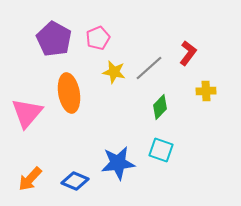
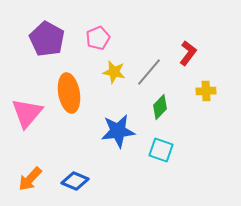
purple pentagon: moved 7 px left
gray line: moved 4 px down; rotated 8 degrees counterclockwise
blue star: moved 32 px up
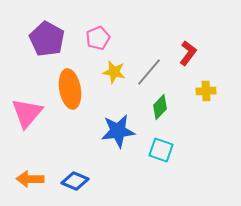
orange ellipse: moved 1 px right, 4 px up
orange arrow: rotated 48 degrees clockwise
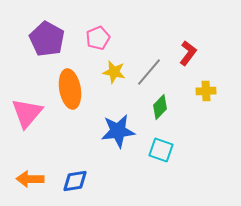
blue diamond: rotated 32 degrees counterclockwise
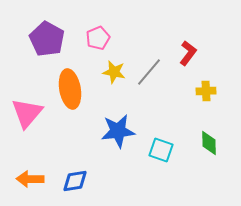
green diamond: moved 49 px right, 36 px down; rotated 45 degrees counterclockwise
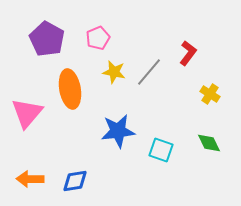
yellow cross: moved 4 px right, 3 px down; rotated 36 degrees clockwise
green diamond: rotated 25 degrees counterclockwise
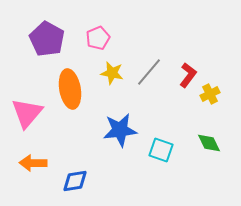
red L-shape: moved 22 px down
yellow star: moved 2 px left, 1 px down
yellow cross: rotated 30 degrees clockwise
blue star: moved 2 px right, 1 px up
orange arrow: moved 3 px right, 16 px up
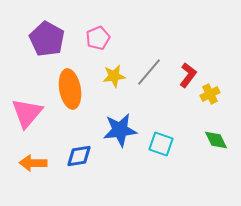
yellow star: moved 2 px right, 3 px down; rotated 20 degrees counterclockwise
green diamond: moved 7 px right, 3 px up
cyan square: moved 6 px up
blue diamond: moved 4 px right, 25 px up
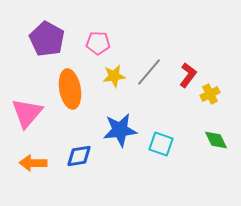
pink pentagon: moved 5 px down; rotated 25 degrees clockwise
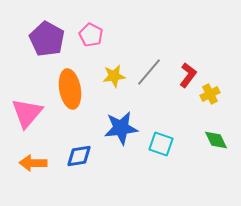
pink pentagon: moved 7 px left, 8 px up; rotated 25 degrees clockwise
blue star: moved 1 px right, 2 px up
